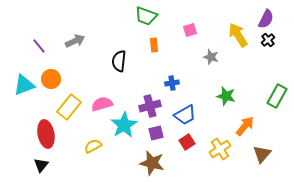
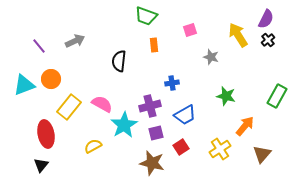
pink semicircle: rotated 45 degrees clockwise
red square: moved 6 px left, 5 px down
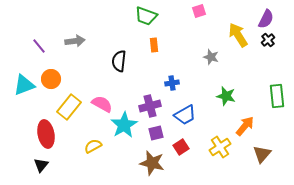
pink square: moved 9 px right, 19 px up
gray arrow: rotated 18 degrees clockwise
green rectangle: rotated 35 degrees counterclockwise
yellow cross: moved 2 px up
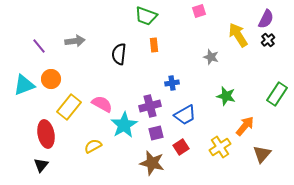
black semicircle: moved 7 px up
green rectangle: moved 2 px up; rotated 40 degrees clockwise
